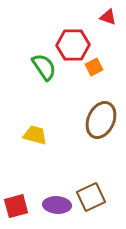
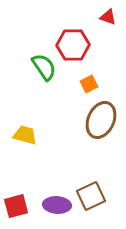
orange square: moved 5 px left, 17 px down
yellow trapezoid: moved 10 px left
brown square: moved 1 px up
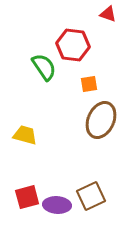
red triangle: moved 3 px up
red hexagon: rotated 8 degrees clockwise
orange square: rotated 18 degrees clockwise
red square: moved 11 px right, 9 px up
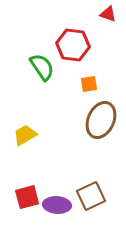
green semicircle: moved 2 px left
yellow trapezoid: rotated 45 degrees counterclockwise
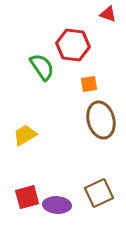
brown ellipse: rotated 39 degrees counterclockwise
brown square: moved 8 px right, 3 px up
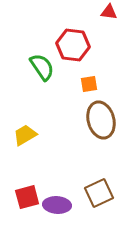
red triangle: moved 1 px right, 2 px up; rotated 12 degrees counterclockwise
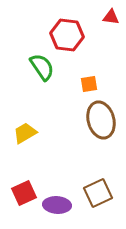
red triangle: moved 2 px right, 5 px down
red hexagon: moved 6 px left, 10 px up
yellow trapezoid: moved 2 px up
brown square: moved 1 px left
red square: moved 3 px left, 4 px up; rotated 10 degrees counterclockwise
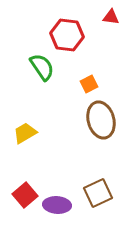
orange square: rotated 18 degrees counterclockwise
red square: moved 1 px right, 2 px down; rotated 15 degrees counterclockwise
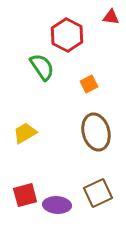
red hexagon: rotated 20 degrees clockwise
brown ellipse: moved 5 px left, 12 px down
red square: rotated 25 degrees clockwise
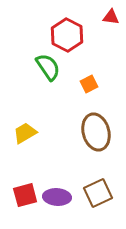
green semicircle: moved 6 px right
purple ellipse: moved 8 px up
